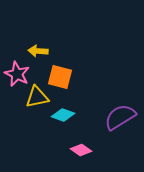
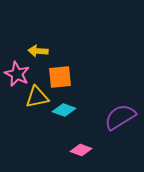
orange square: rotated 20 degrees counterclockwise
cyan diamond: moved 1 px right, 5 px up
pink diamond: rotated 15 degrees counterclockwise
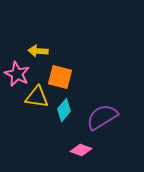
orange square: rotated 20 degrees clockwise
yellow triangle: rotated 20 degrees clockwise
cyan diamond: rotated 70 degrees counterclockwise
purple semicircle: moved 18 px left
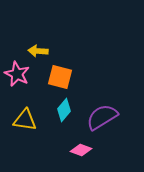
yellow triangle: moved 12 px left, 23 px down
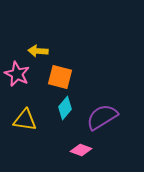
cyan diamond: moved 1 px right, 2 px up
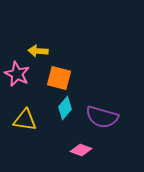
orange square: moved 1 px left, 1 px down
purple semicircle: rotated 132 degrees counterclockwise
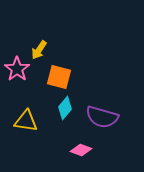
yellow arrow: moved 1 px right, 1 px up; rotated 60 degrees counterclockwise
pink star: moved 5 px up; rotated 10 degrees clockwise
orange square: moved 1 px up
yellow triangle: moved 1 px right, 1 px down
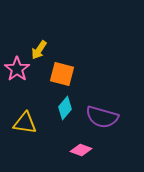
orange square: moved 3 px right, 3 px up
yellow triangle: moved 1 px left, 2 px down
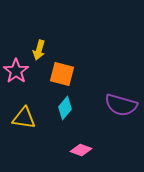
yellow arrow: rotated 18 degrees counterclockwise
pink star: moved 1 px left, 2 px down
purple semicircle: moved 19 px right, 12 px up
yellow triangle: moved 1 px left, 5 px up
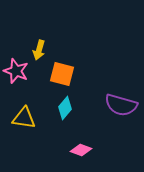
pink star: rotated 15 degrees counterclockwise
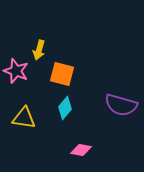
pink diamond: rotated 10 degrees counterclockwise
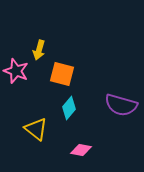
cyan diamond: moved 4 px right
yellow triangle: moved 12 px right, 11 px down; rotated 30 degrees clockwise
